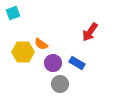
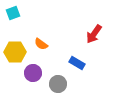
red arrow: moved 4 px right, 2 px down
yellow hexagon: moved 8 px left
purple circle: moved 20 px left, 10 px down
gray circle: moved 2 px left
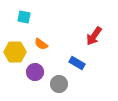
cyan square: moved 11 px right, 4 px down; rotated 32 degrees clockwise
red arrow: moved 2 px down
purple circle: moved 2 px right, 1 px up
gray circle: moved 1 px right
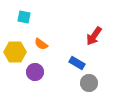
gray circle: moved 30 px right, 1 px up
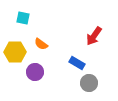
cyan square: moved 1 px left, 1 px down
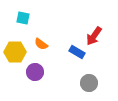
blue rectangle: moved 11 px up
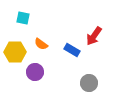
blue rectangle: moved 5 px left, 2 px up
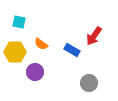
cyan square: moved 4 px left, 4 px down
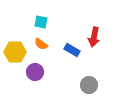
cyan square: moved 22 px right
red arrow: moved 1 px down; rotated 24 degrees counterclockwise
gray circle: moved 2 px down
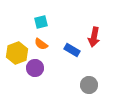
cyan square: rotated 24 degrees counterclockwise
yellow hexagon: moved 2 px right, 1 px down; rotated 20 degrees counterclockwise
purple circle: moved 4 px up
